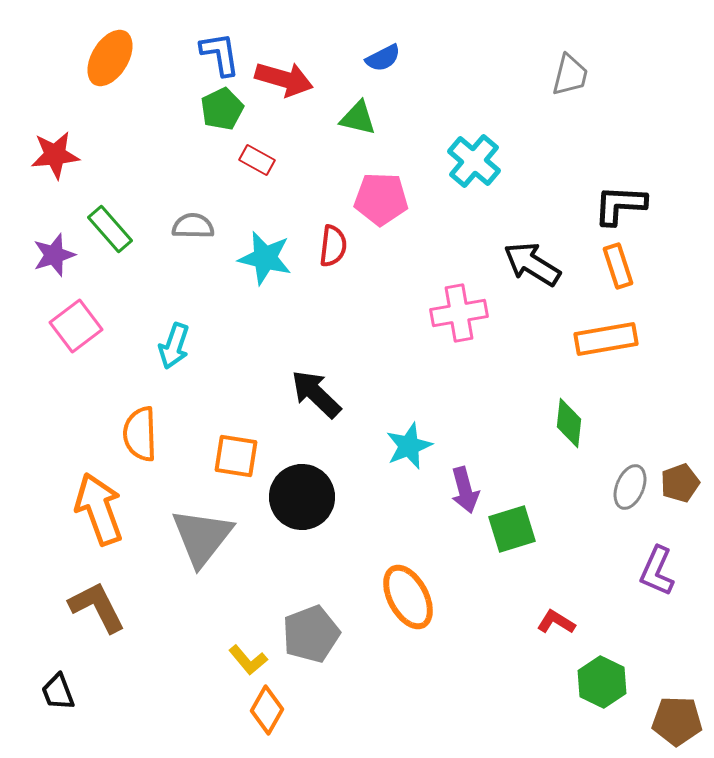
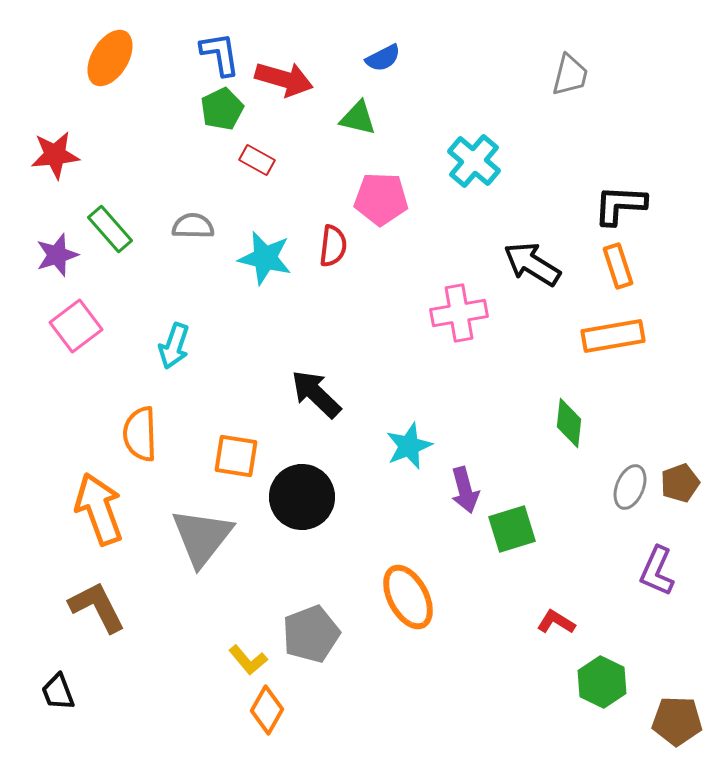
purple star at (54, 255): moved 3 px right
orange rectangle at (606, 339): moved 7 px right, 3 px up
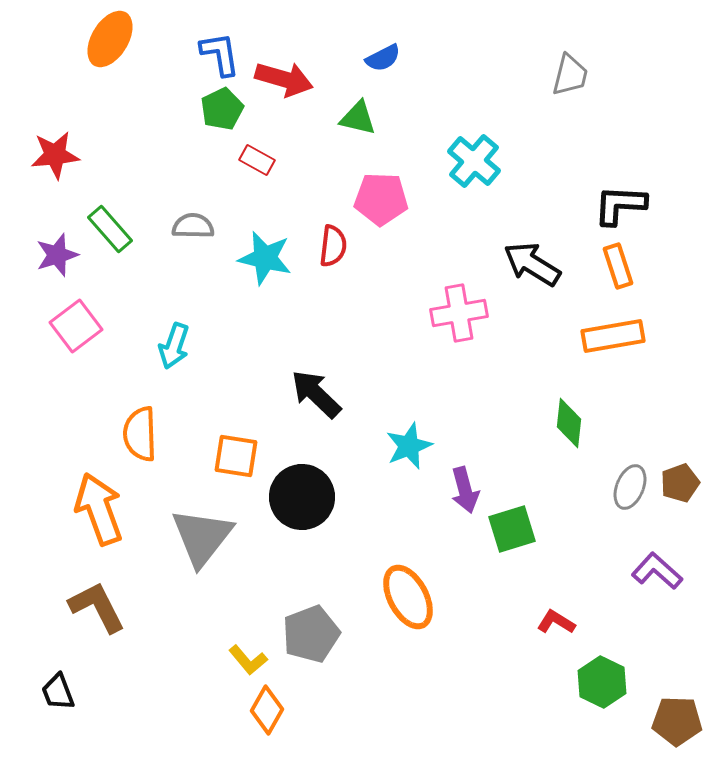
orange ellipse at (110, 58): moved 19 px up
purple L-shape at (657, 571): rotated 108 degrees clockwise
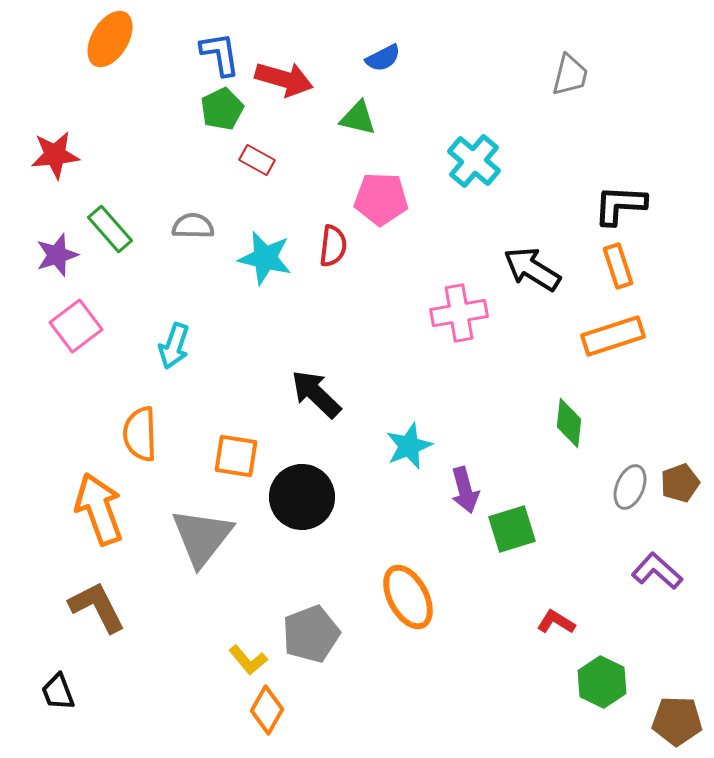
black arrow at (532, 264): moved 5 px down
orange rectangle at (613, 336): rotated 8 degrees counterclockwise
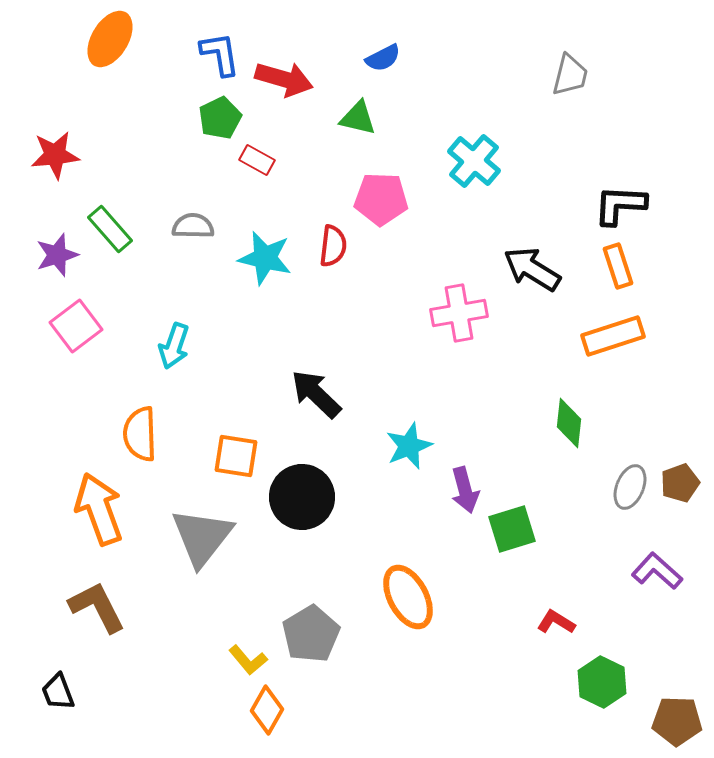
green pentagon at (222, 109): moved 2 px left, 9 px down
gray pentagon at (311, 634): rotated 10 degrees counterclockwise
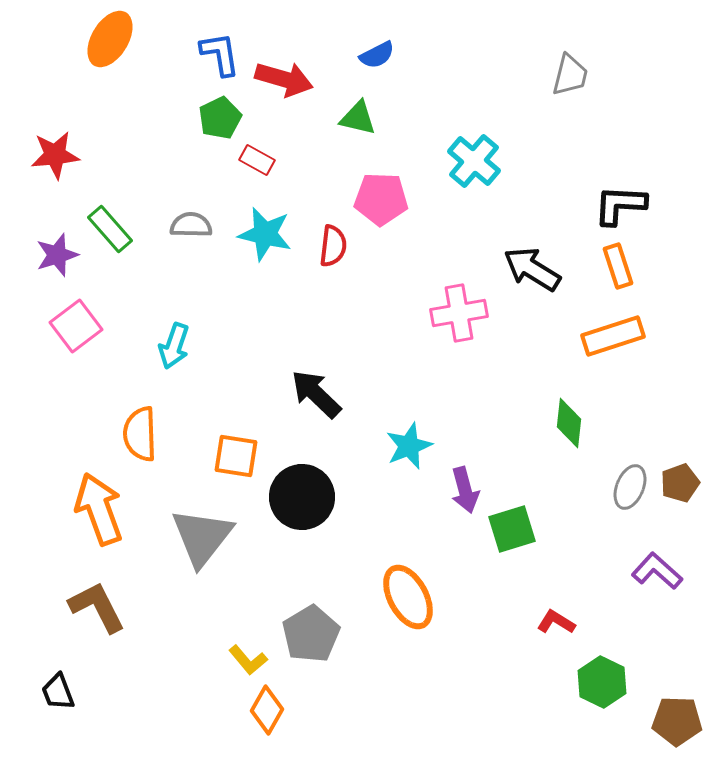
blue semicircle at (383, 58): moved 6 px left, 3 px up
gray semicircle at (193, 226): moved 2 px left, 1 px up
cyan star at (265, 258): moved 24 px up
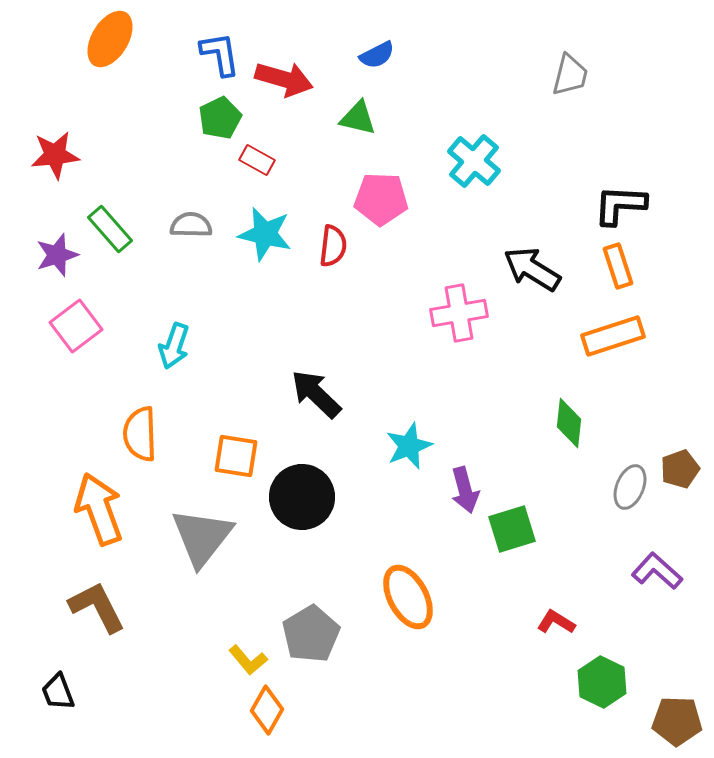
brown pentagon at (680, 483): moved 14 px up
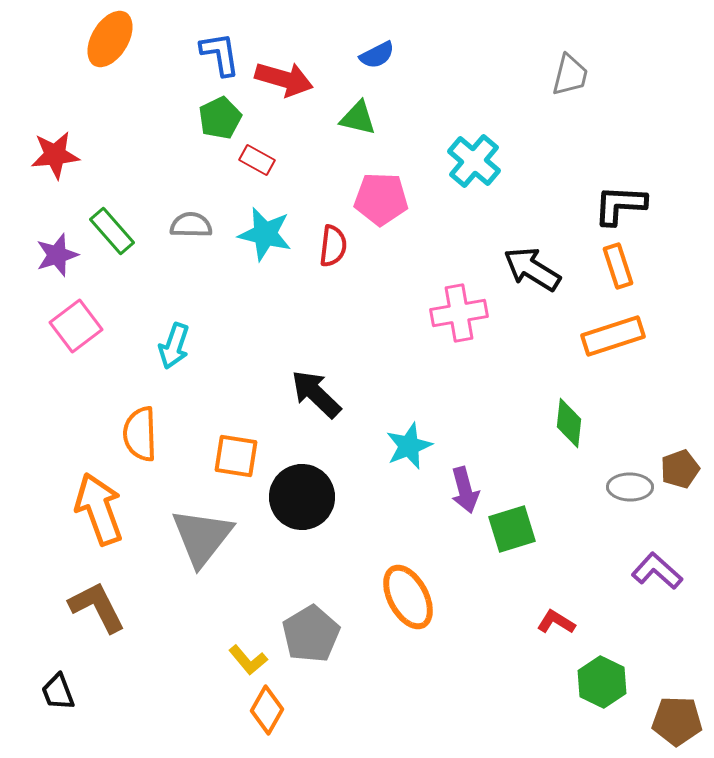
green rectangle at (110, 229): moved 2 px right, 2 px down
gray ellipse at (630, 487): rotated 69 degrees clockwise
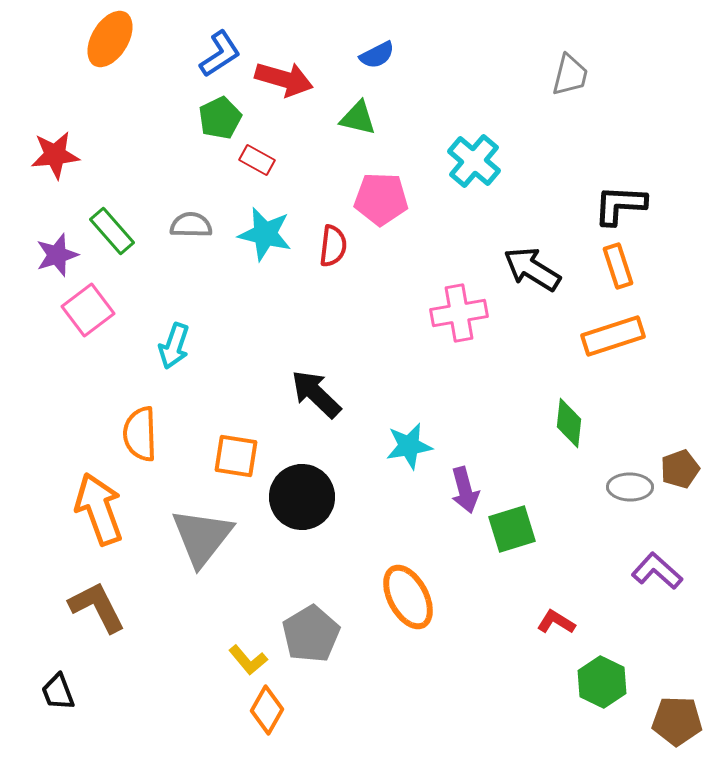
blue L-shape at (220, 54): rotated 66 degrees clockwise
pink square at (76, 326): moved 12 px right, 16 px up
cyan star at (409, 446): rotated 12 degrees clockwise
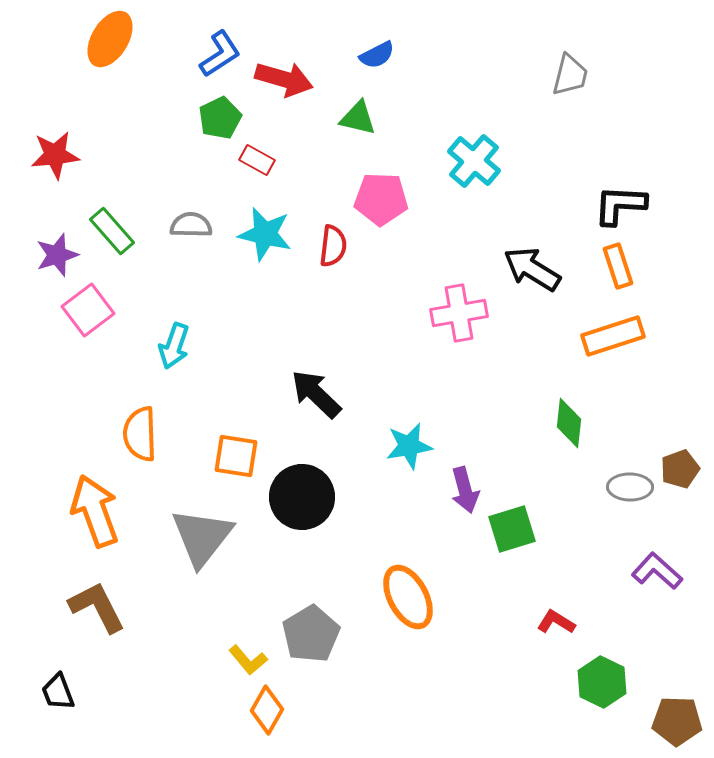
orange arrow at (99, 509): moved 4 px left, 2 px down
